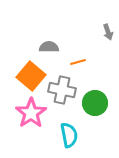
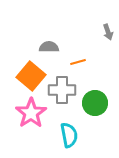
gray cross: rotated 12 degrees counterclockwise
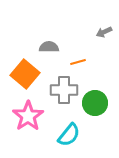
gray arrow: moved 4 px left; rotated 84 degrees clockwise
orange square: moved 6 px left, 2 px up
gray cross: moved 2 px right
pink star: moved 3 px left, 3 px down
cyan semicircle: rotated 50 degrees clockwise
